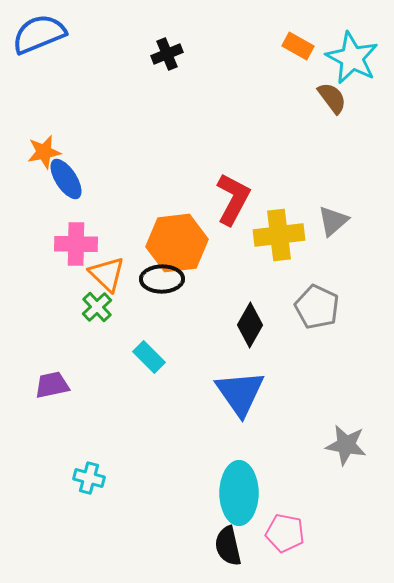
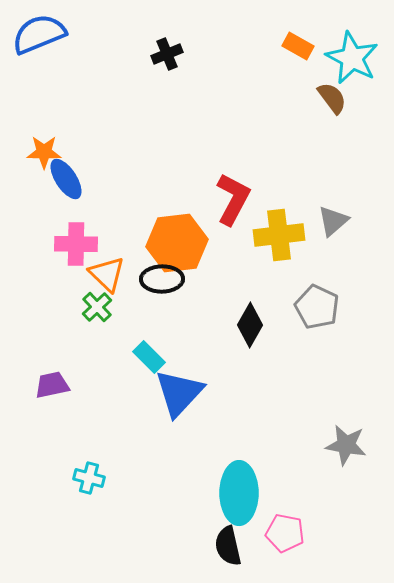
orange star: rotated 12 degrees clockwise
blue triangle: moved 61 px left; rotated 18 degrees clockwise
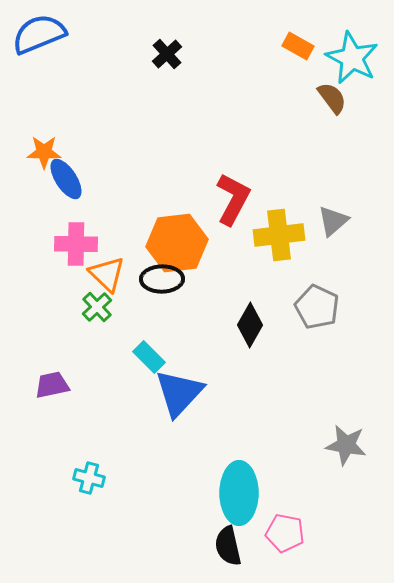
black cross: rotated 20 degrees counterclockwise
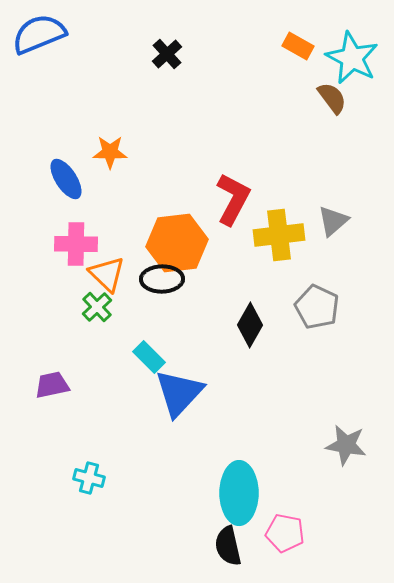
orange star: moved 66 px right
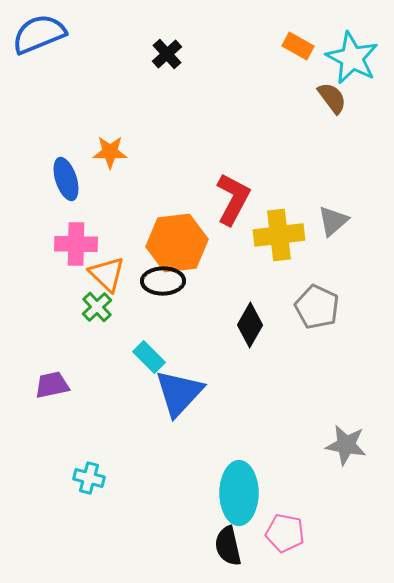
blue ellipse: rotated 15 degrees clockwise
black ellipse: moved 1 px right, 2 px down
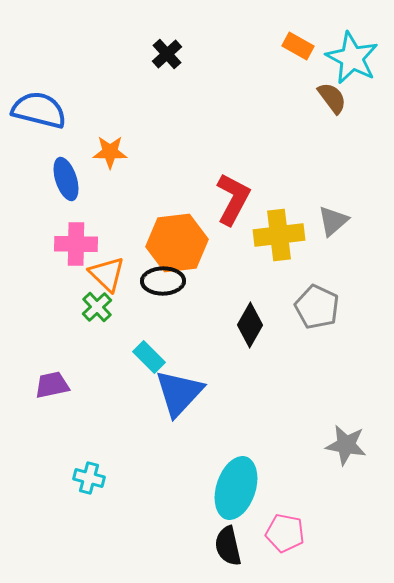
blue semicircle: moved 76 px down; rotated 36 degrees clockwise
cyan ellipse: moved 3 px left, 5 px up; rotated 18 degrees clockwise
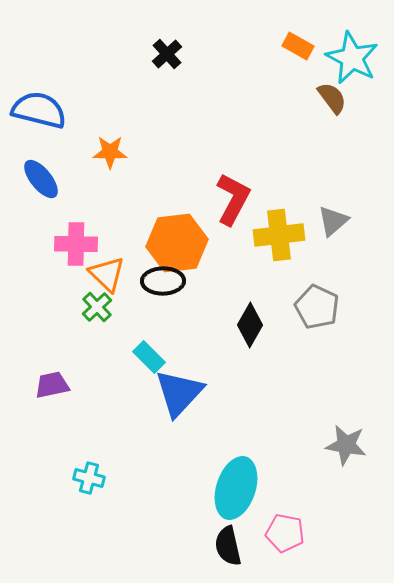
blue ellipse: moved 25 px left; rotated 21 degrees counterclockwise
